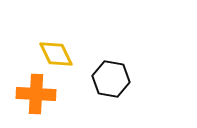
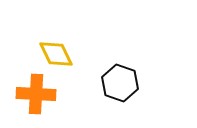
black hexagon: moved 9 px right, 4 px down; rotated 9 degrees clockwise
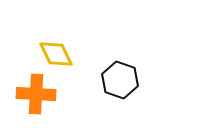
black hexagon: moved 3 px up
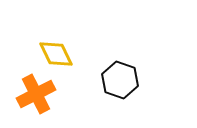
orange cross: rotated 30 degrees counterclockwise
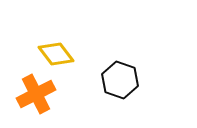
yellow diamond: rotated 12 degrees counterclockwise
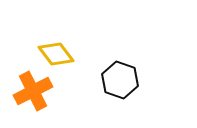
orange cross: moved 3 px left, 3 px up
